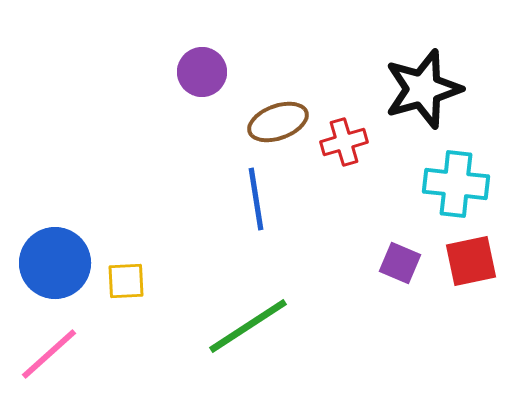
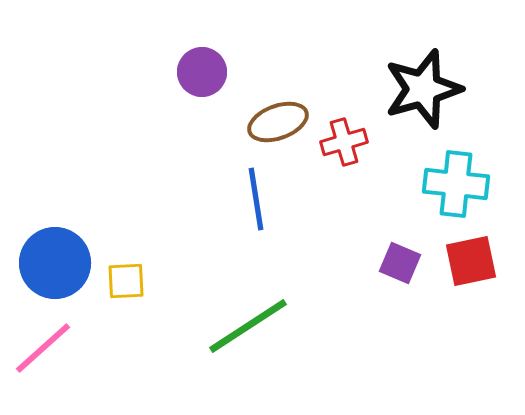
pink line: moved 6 px left, 6 px up
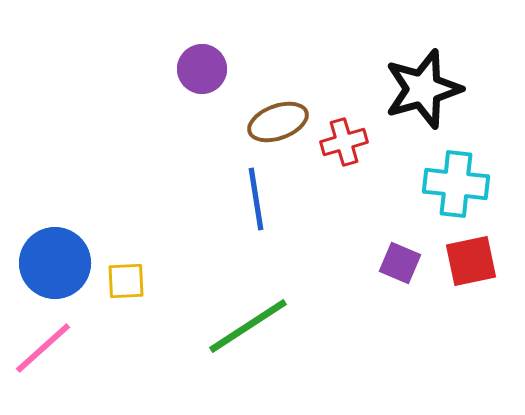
purple circle: moved 3 px up
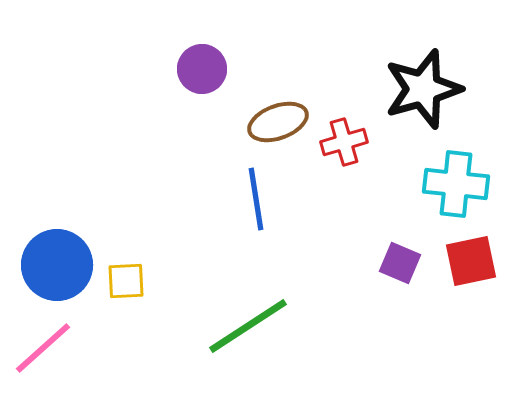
blue circle: moved 2 px right, 2 px down
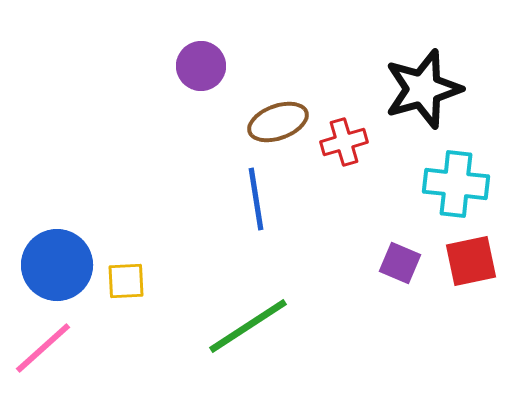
purple circle: moved 1 px left, 3 px up
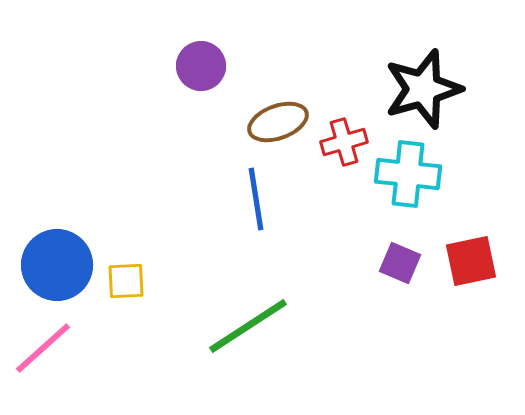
cyan cross: moved 48 px left, 10 px up
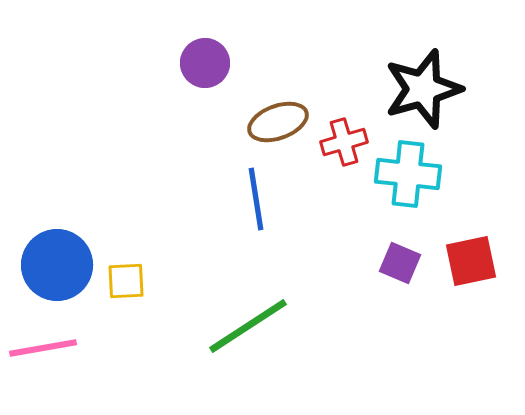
purple circle: moved 4 px right, 3 px up
pink line: rotated 32 degrees clockwise
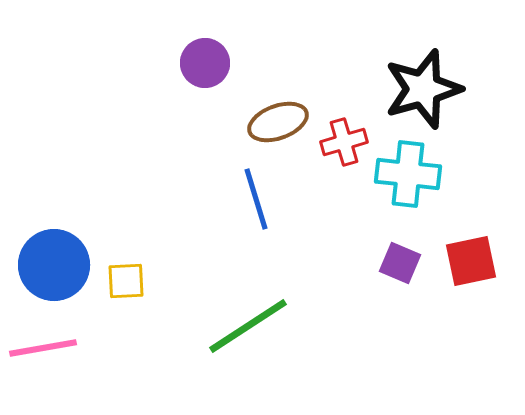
blue line: rotated 8 degrees counterclockwise
blue circle: moved 3 px left
